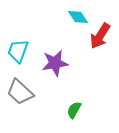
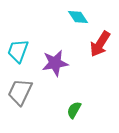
red arrow: moved 8 px down
gray trapezoid: rotated 72 degrees clockwise
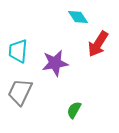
red arrow: moved 2 px left
cyan trapezoid: rotated 15 degrees counterclockwise
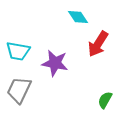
cyan trapezoid: rotated 85 degrees counterclockwise
purple star: rotated 20 degrees clockwise
gray trapezoid: moved 1 px left, 2 px up
green semicircle: moved 31 px right, 10 px up
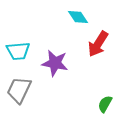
cyan trapezoid: rotated 15 degrees counterclockwise
green semicircle: moved 4 px down
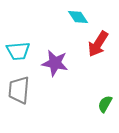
gray trapezoid: rotated 20 degrees counterclockwise
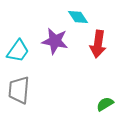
red arrow: rotated 24 degrees counterclockwise
cyan trapezoid: rotated 50 degrees counterclockwise
purple star: moved 22 px up
green semicircle: rotated 30 degrees clockwise
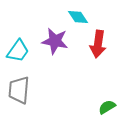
green semicircle: moved 2 px right, 3 px down
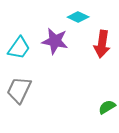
cyan diamond: rotated 30 degrees counterclockwise
red arrow: moved 4 px right
cyan trapezoid: moved 1 px right, 3 px up
gray trapezoid: rotated 20 degrees clockwise
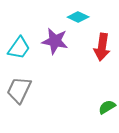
red arrow: moved 3 px down
